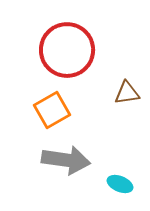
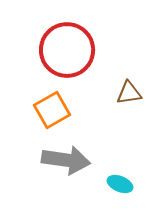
brown triangle: moved 2 px right
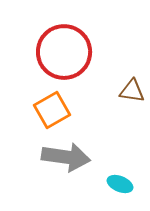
red circle: moved 3 px left, 2 px down
brown triangle: moved 3 px right, 2 px up; rotated 16 degrees clockwise
gray arrow: moved 3 px up
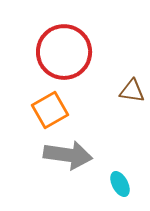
orange square: moved 2 px left
gray arrow: moved 2 px right, 2 px up
cyan ellipse: rotated 40 degrees clockwise
